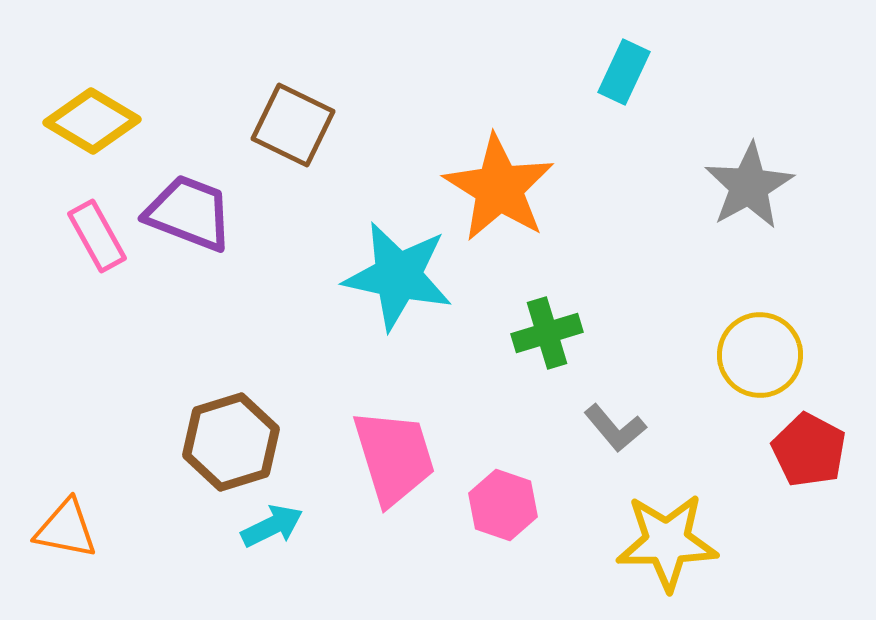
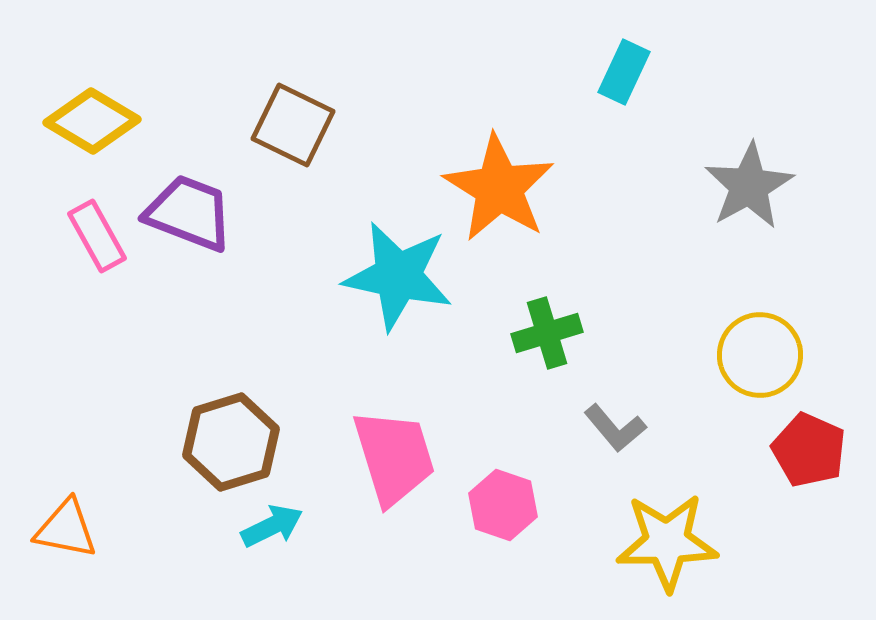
red pentagon: rotated 4 degrees counterclockwise
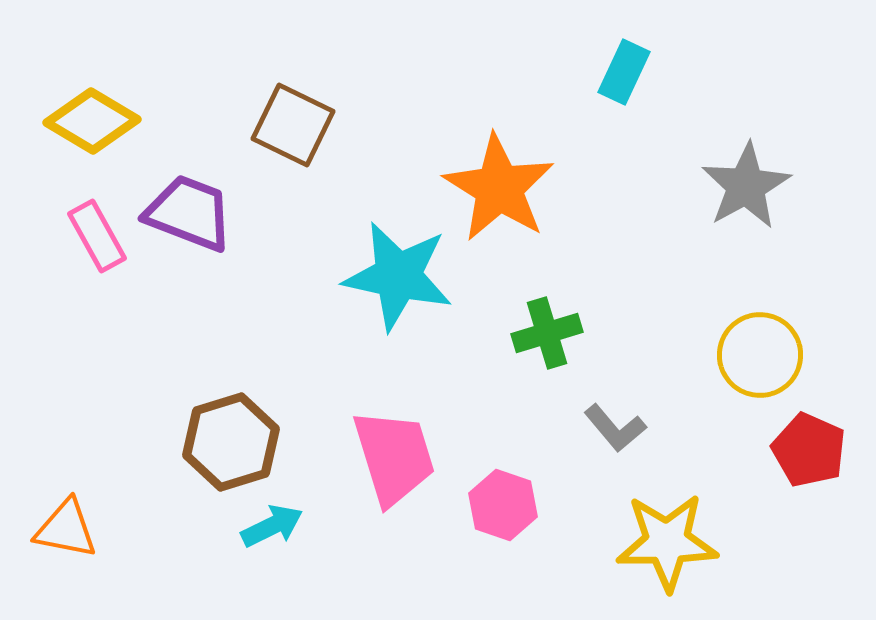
gray star: moved 3 px left
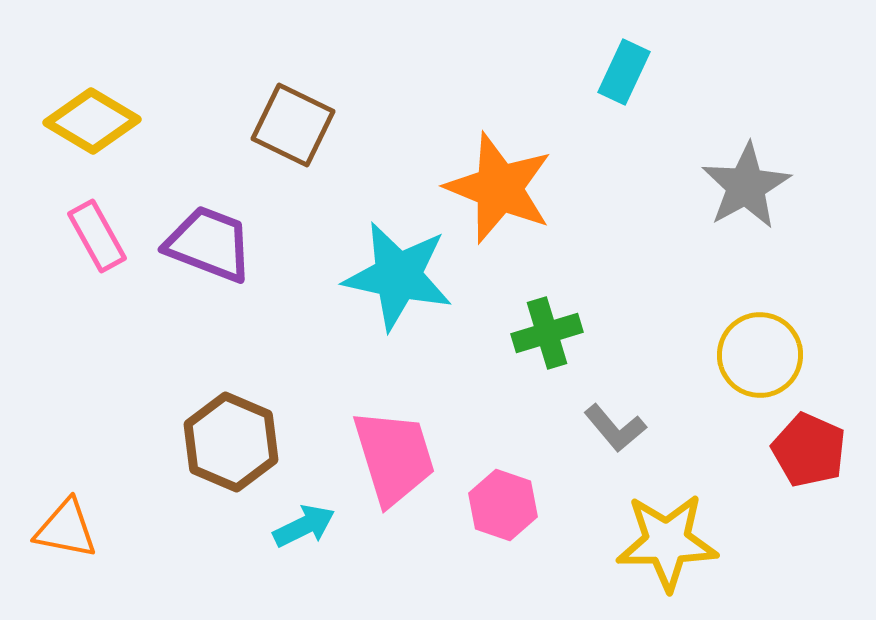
orange star: rotated 10 degrees counterclockwise
purple trapezoid: moved 20 px right, 31 px down
brown hexagon: rotated 20 degrees counterclockwise
cyan arrow: moved 32 px right
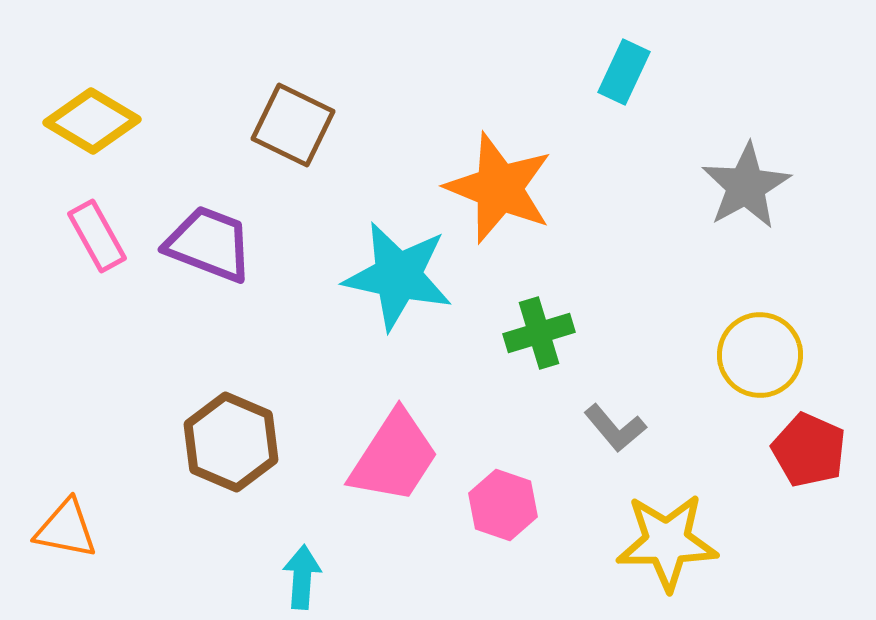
green cross: moved 8 px left
pink trapezoid: rotated 50 degrees clockwise
cyan arrow: moved 2 px left, 51 px down; rotated 60 degrees counterclockwise
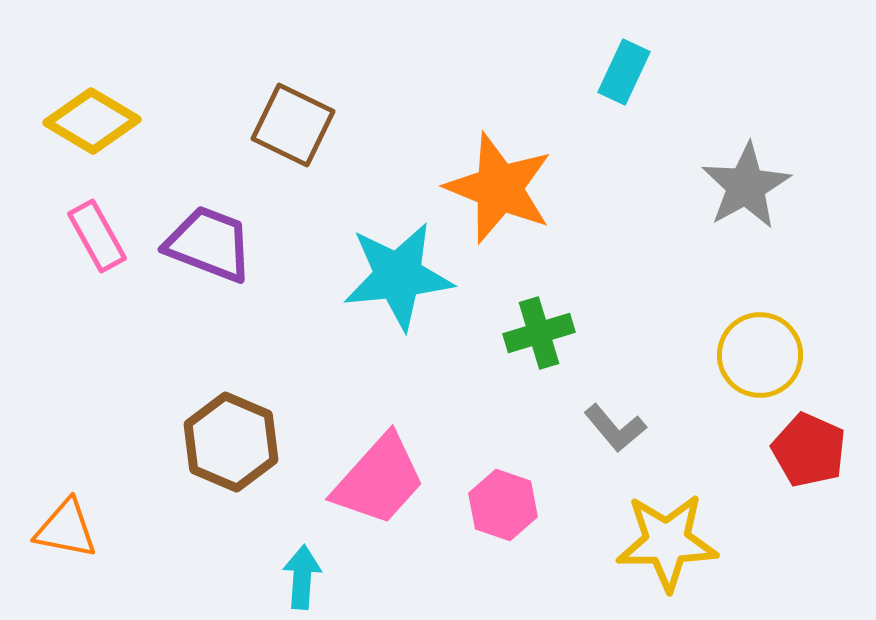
cyan star: rotated 18 degrees counterclockwise
pink trapezoid: moved 15 px left, 23 px down; rotated 9 degrees clockwise
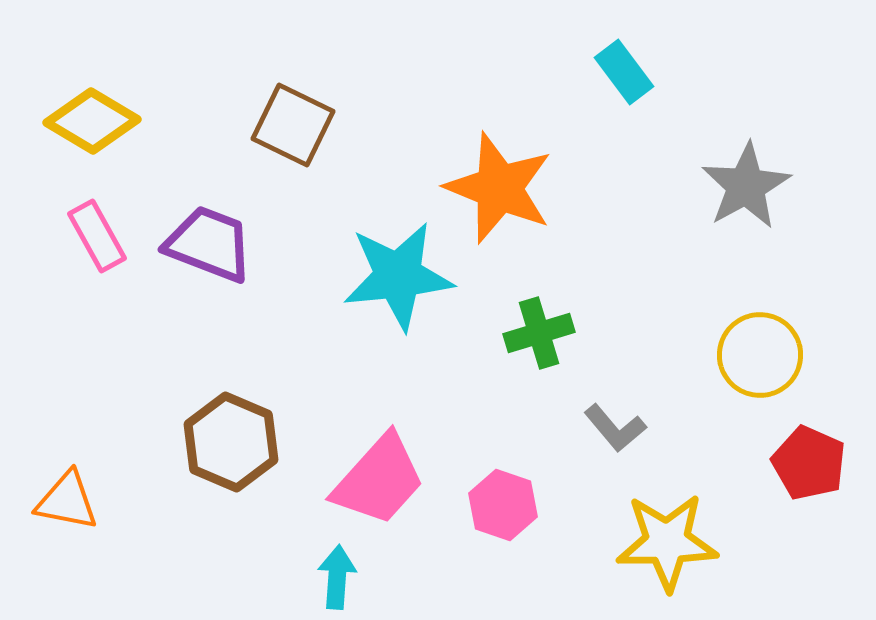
cyan rectangle: rotated 62 degrees counterclockwise
red pentagon: moved 13 px down
orange triangle: moved 1 px right, 28 px up
cyan arrow: moved 35 px right
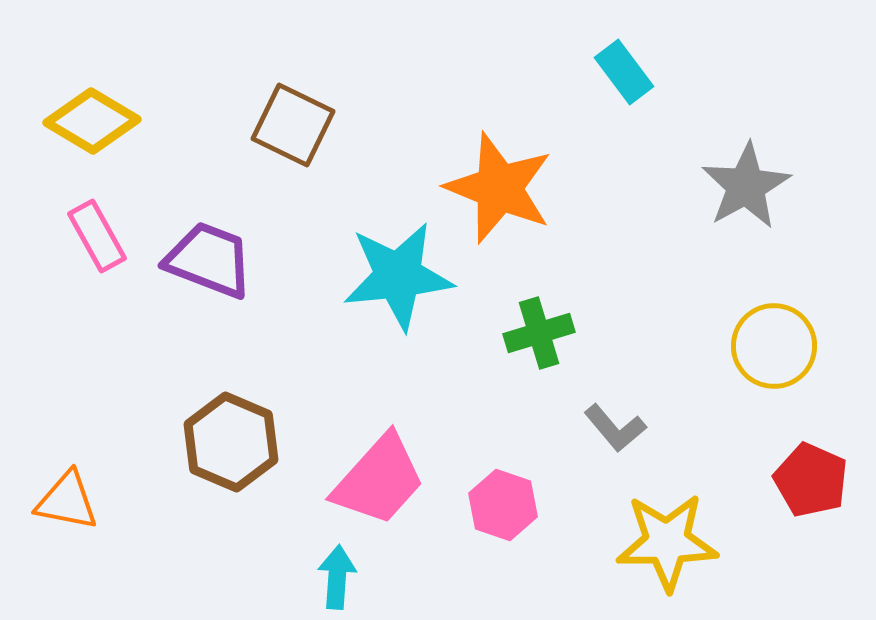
purple trapezoid: moved 16 px down
yellow circle: moved 14 px right, 9 px up
red pentagon: moved 2 px right, 17 px down
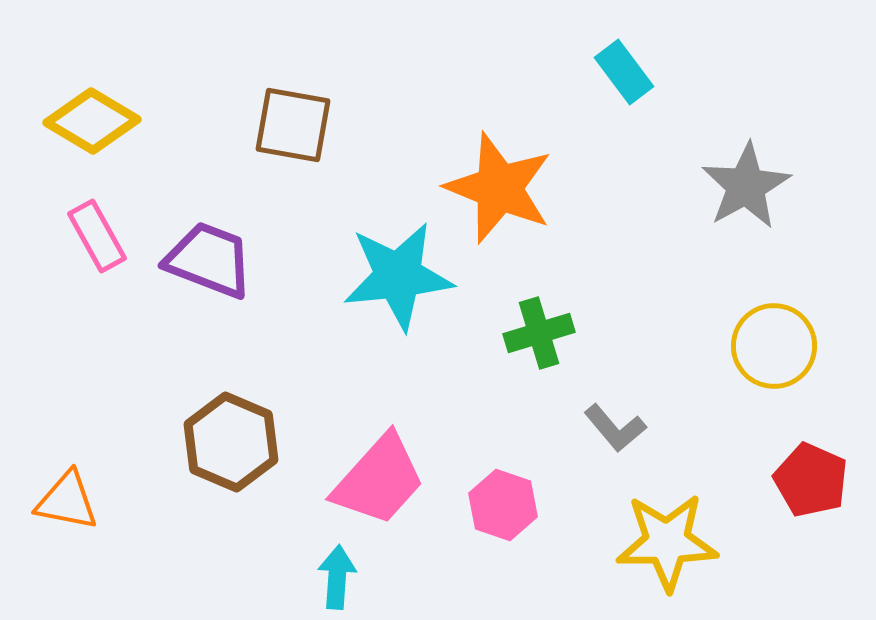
brown square: rotated 16 degrees counterclockwise
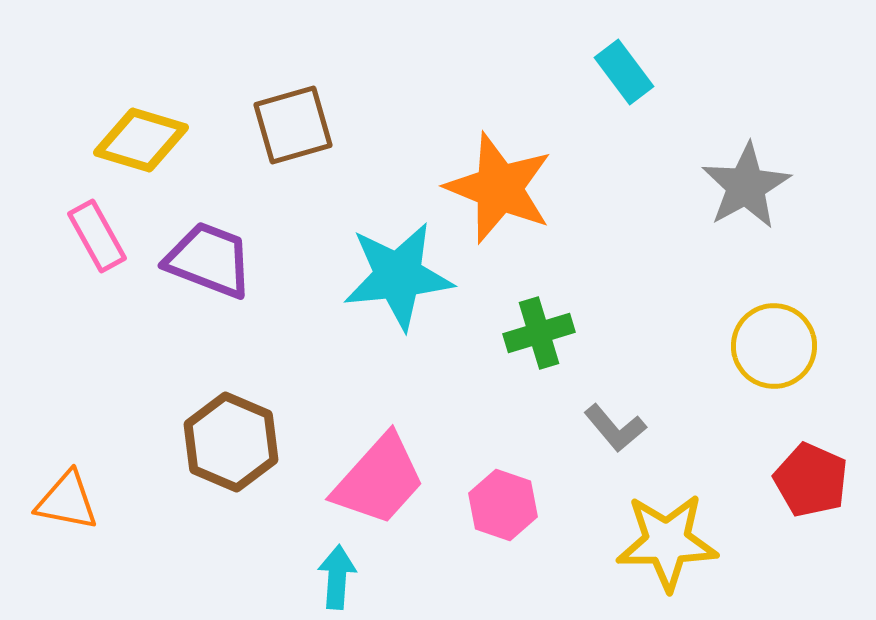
yellow diamond: moved 49 px right, 19 px down; rotated 14 degrees counterclockwise
brown square: rotated 26 degrees counterclockwise
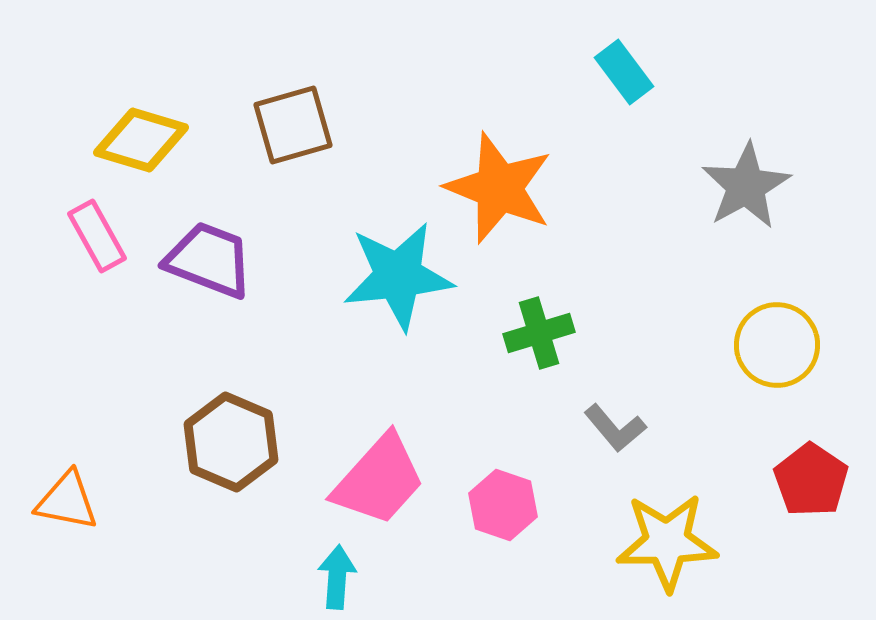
yellow circle: moved 3 px right, 1 px up
red pentagon: rotated 10 degrees clockwise
